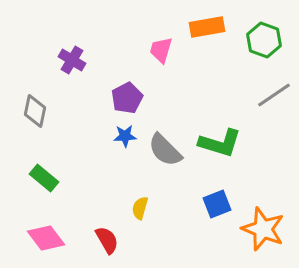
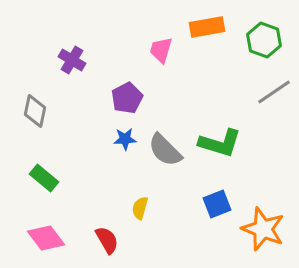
gray line: moved 3 px up
blue star: moved 3 px down
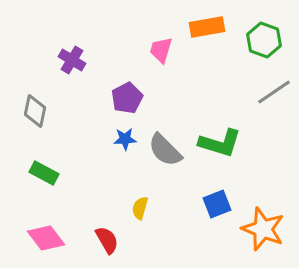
green rectangle: moved 5 px up; rotated 12 degrees counterclockwise
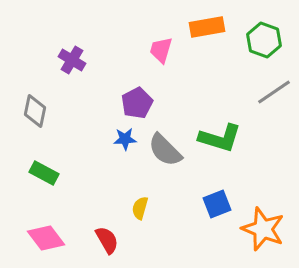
purple pentagon: moved 10 px right, 5 px down
green L-shape: moved 5 px up
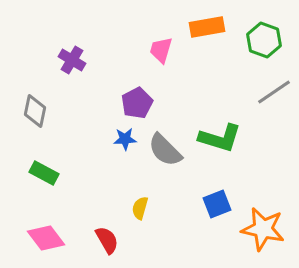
orange star: rotated 9 degrees counterclockwise
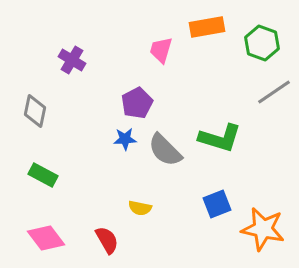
green hexagon: moved 2 px left, 3 px down
green rectangle: moved 1 px left, 2 px down
yellow semicircle: rotated 95 degrees counterclockwise
